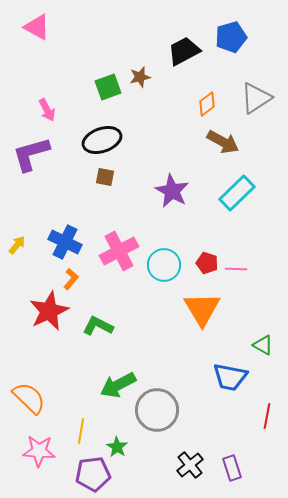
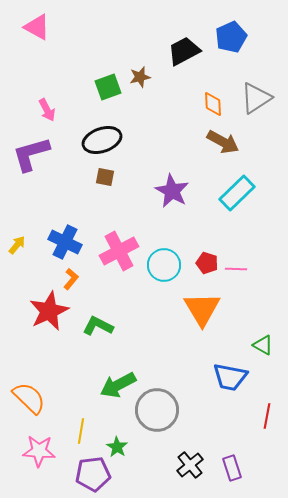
blue pentagon: rotated 8 degrees counterclockwise
orange diamond: moved 6 px right; rotated 55 degrees counterclockwise
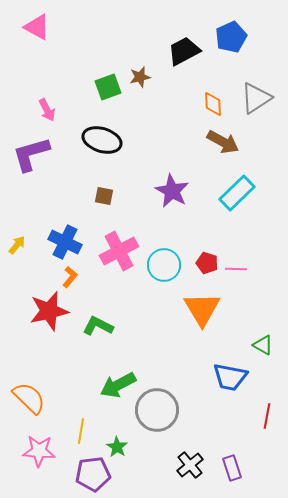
black ellipse: rotated 36 degrees clockwise
brown square: moved 1 px left, 19 px down
orange L-shape: moved 1 px left, 2 px up
red star: rotated 12 degrees clockwise
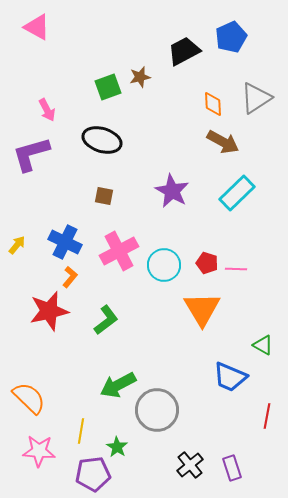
green L-shape: moved 8 px right, 6 px up; rotated 116 degrees clockwise
blue trapezoid: rotated 12 degrees clockwise
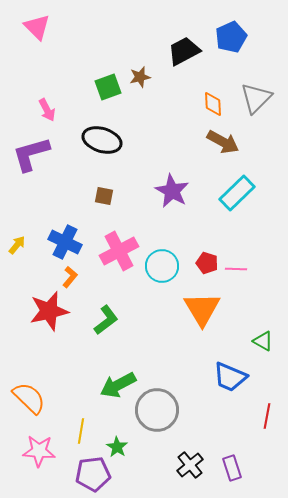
pink triangle: rotated 16 degrees clockwise
gray triangle: rotated 12 degrees counterclockwise
cyan circle: moved 2 px left, 1 px down
green triangle: moved 4 px up
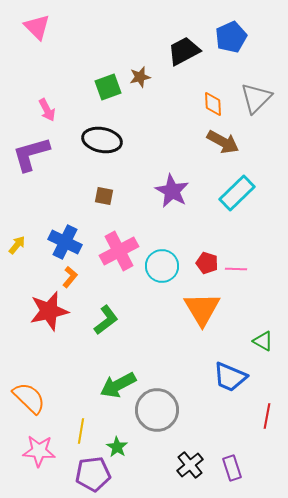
black ellipse: rotated 6 degrees counterclockwise
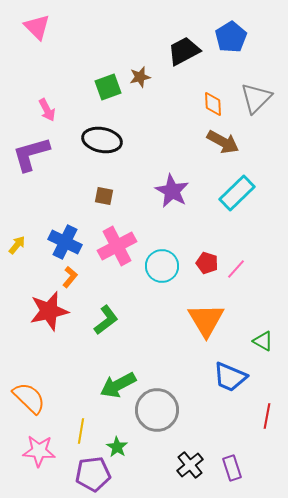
blue pentagon: rotated 8 degrees counterclockwise
pink cross: moved 2 px left, 5 px up
pink line: rotated 50 degrees counterclockwise
orange triangle: moved 4 px right, 11 px down
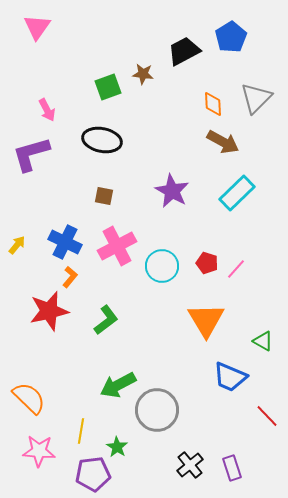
pink triangle: rotated 20 degrees clockwise
brown star: moved 3 px right, 3 px up; rotated 20 degrees clockwise
red line: rotated 55 degrees counterclockwise
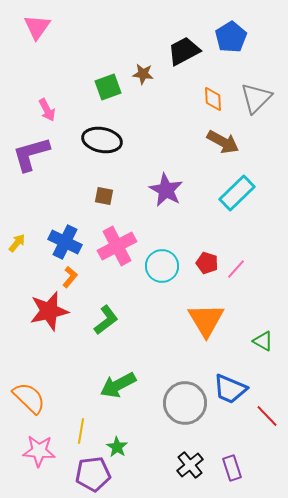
orange diamond: moved 5 px up
purple star: moved 6 px left, 1 px up
yellow arrow: moved 2 px up
blue trapezoid: moved 12 px down
gray circle: moved 28 px right, 7 px up
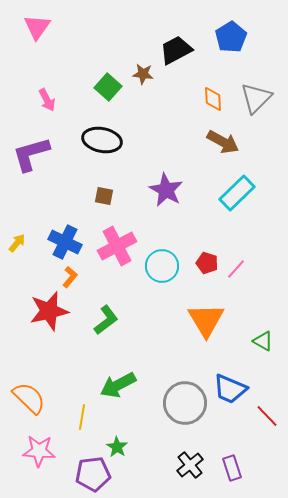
black trapezoid: moved 8 px left, 1 px up
green square: rotated 28 degrees counterclockwise
pink arrow: moved 10 px up
yellow line: moved 1 px right, 14 px up
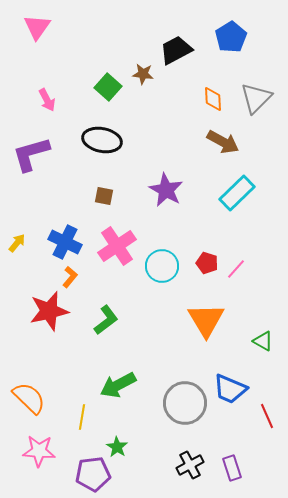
pink cross: rotated 6 degrees counterclockwise
red line: rotated 20 degrees clockwise
black cross: rotated 12 degrees clockwise
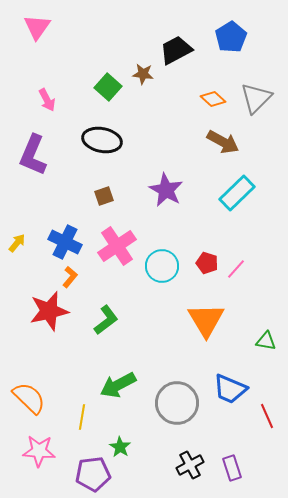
orange diamond: rotated 45 degrees counterclockwise
purple L-shape: moved 2 px right, 1 px down; rotated 51 degrees counterclockwise
brown square: rotated 30 degrees counterclockwise
green triangle: moved 3 px right; rotated 20 degrees counterclockwise
gray circle: moved 8 px left
green star: moved 3 px right
